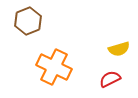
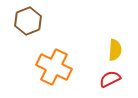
yellow semicircle: moved 4 px left, 1 px down; rotated 70 degrees counterclockwise
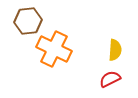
brown hexagon: rotated 16 degrees clockwise
orange cross: moved 18 px up
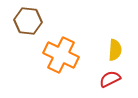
brown hexagon: rotated 12 degrees clockwise
orange cross: moved 7 px right, 6 px down
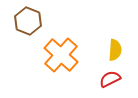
brown hexagon: rotated 16 degrees clockwise
orange cross: rotated 16 degrees clockwise
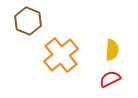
yellow semicircle: moved 3 px left
orange cross: rotated 8 degrees clockwise
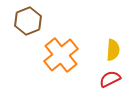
brown hexagon: rotated 16 degrees clockwise
yellow semicircle: moved 1 px right
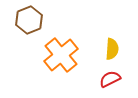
brown hexagon: moved 1 px right, 1 px up
yellow semicircle: moved 1 px left, 1 px up
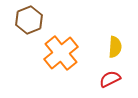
yellow semicircle: moved 3 px right, 2 px up
orange cross: moved 2 px up
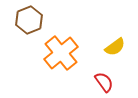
yellow semicircle: rotated 50 degrees clockwise
red semicircle: moved 6 px left, 3 px down; rotated 80 degrees clockwise
